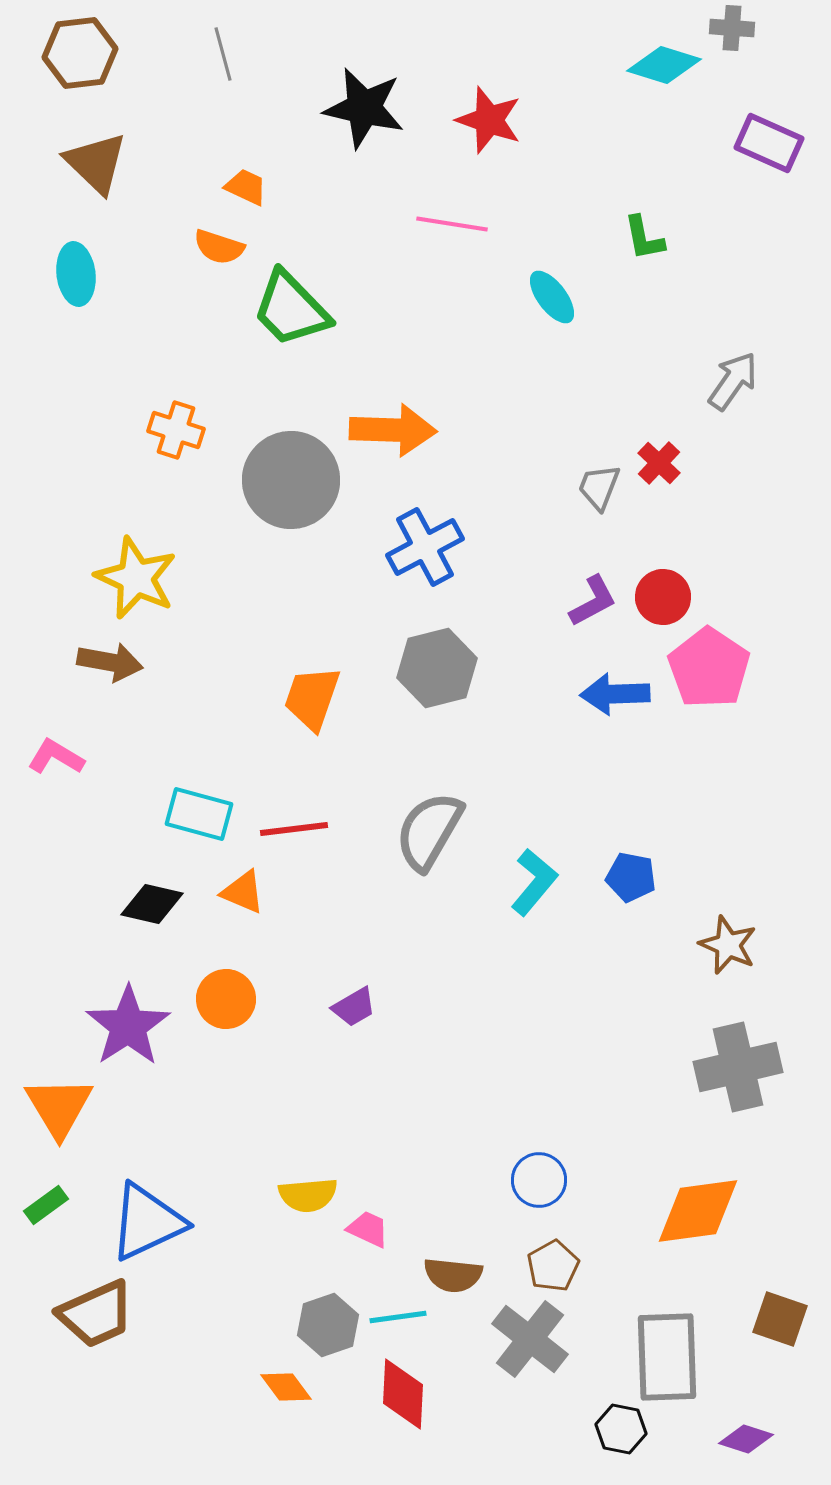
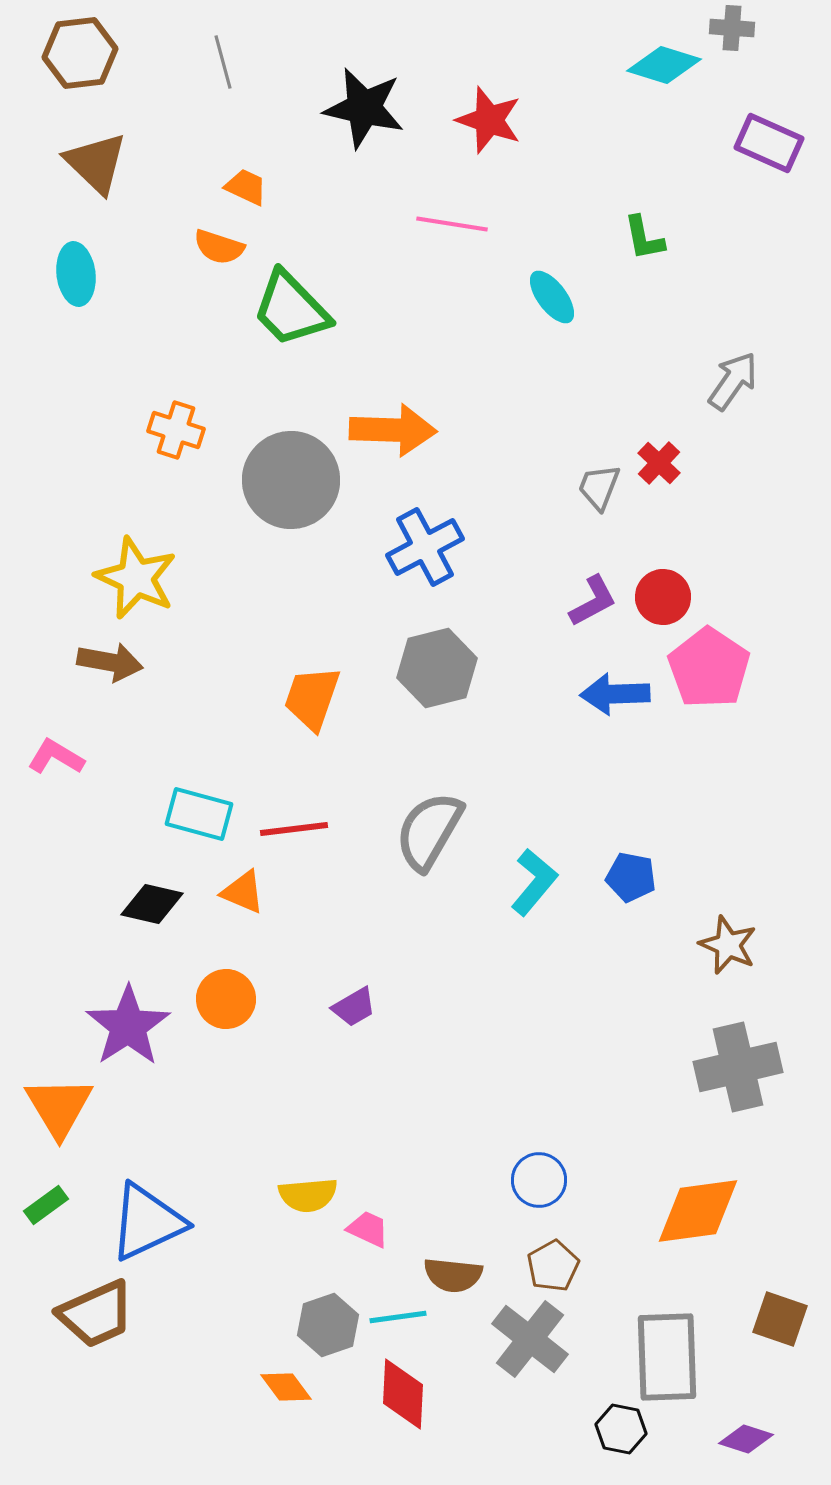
gray line at (223, 54): moved 8 px down
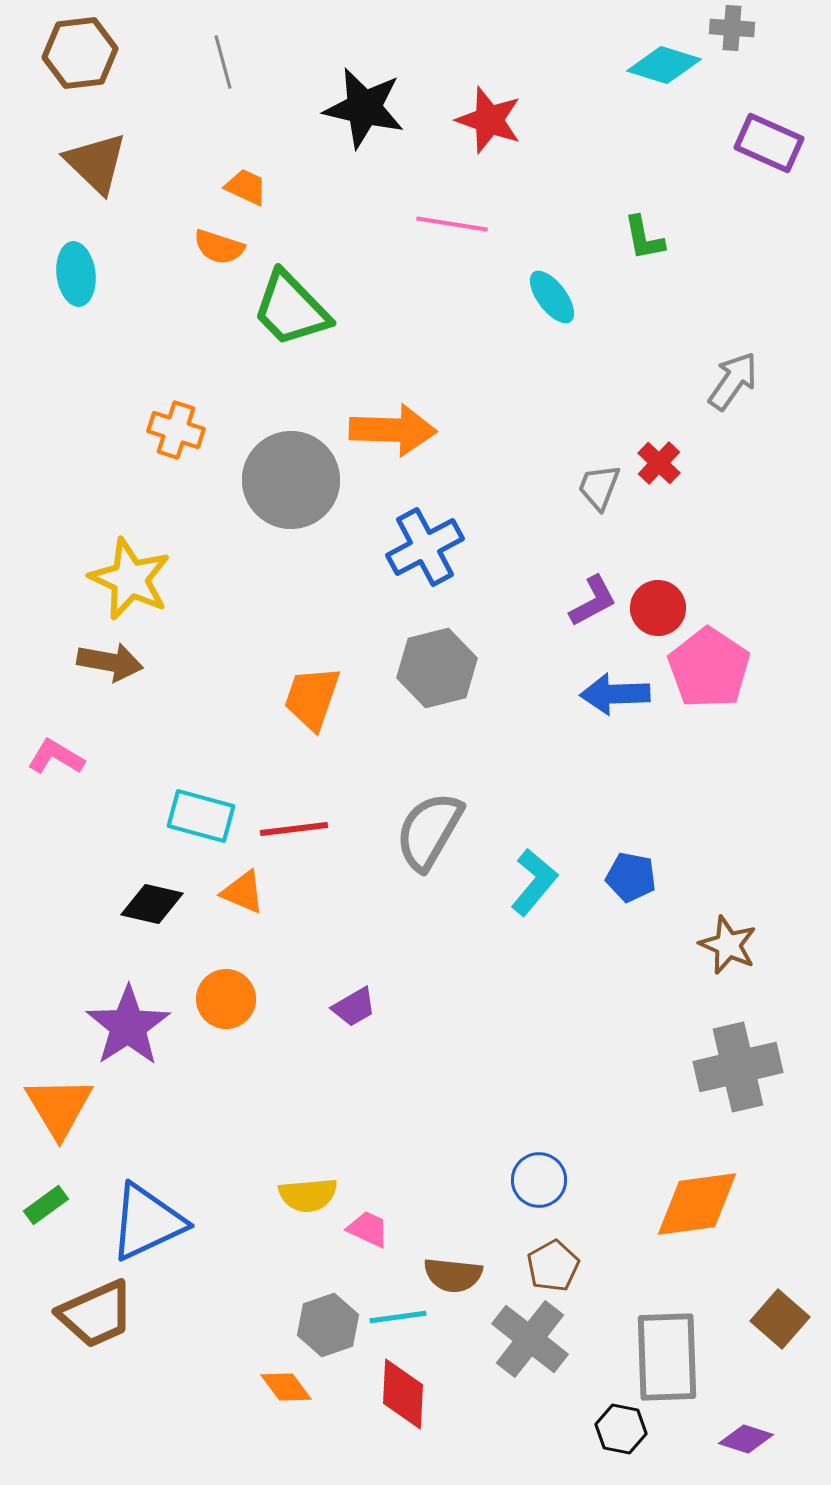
yellow star at (136, 578): moved 6 px left, 1 px down
red circle at (663, 597): moved 5 px left, 11 px down
cyan rectangle at (199, 814): moved 2 px right, 2 px down
orange diamond at (698, 1211): moved 1 px left, 7 px up
brown square at (780, 1319): rotated 22 degrees clockwise
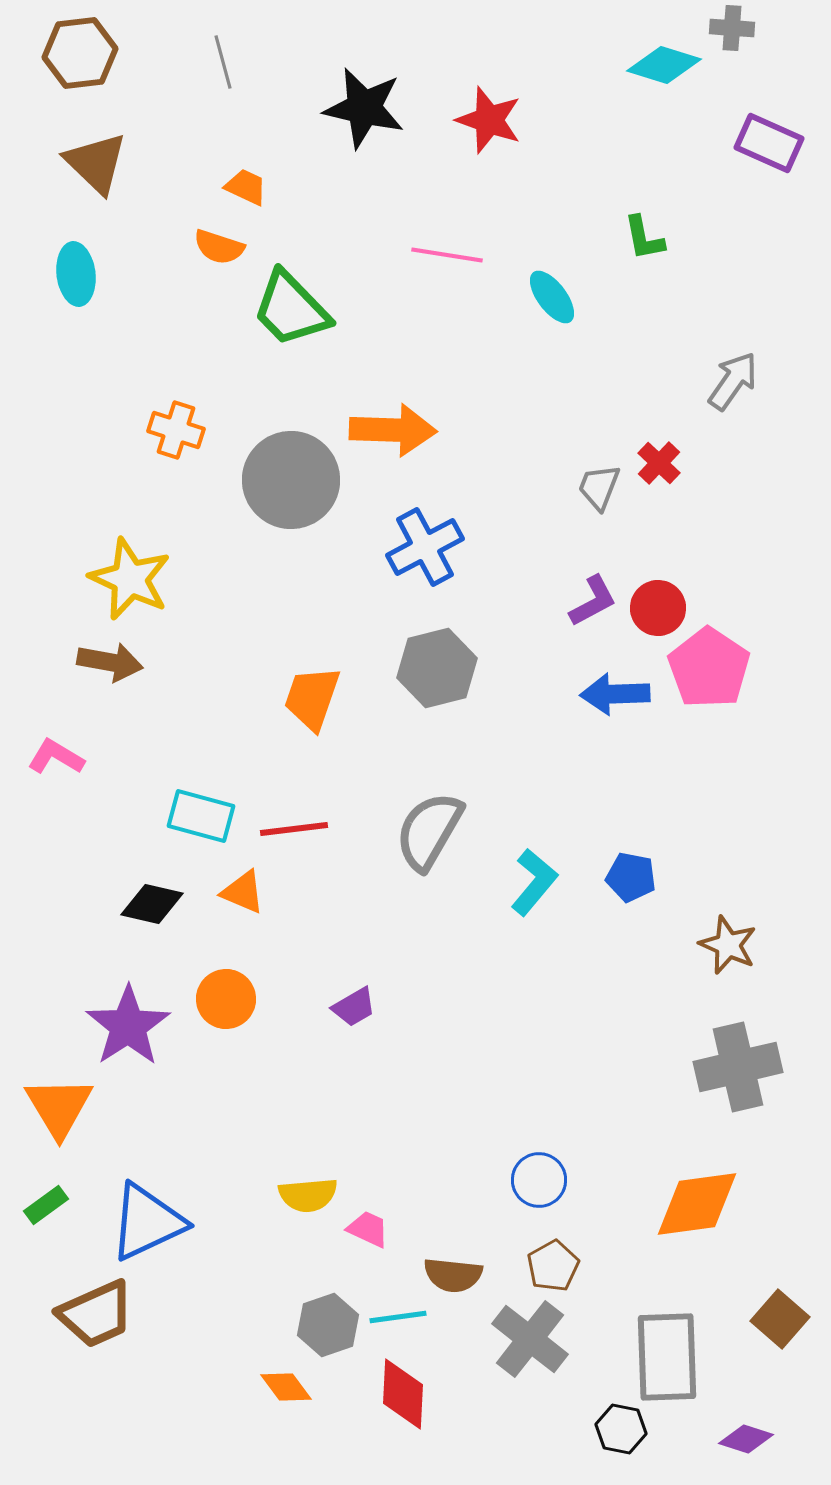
pink line at (452, 224): moved 5 px left, 31 px down
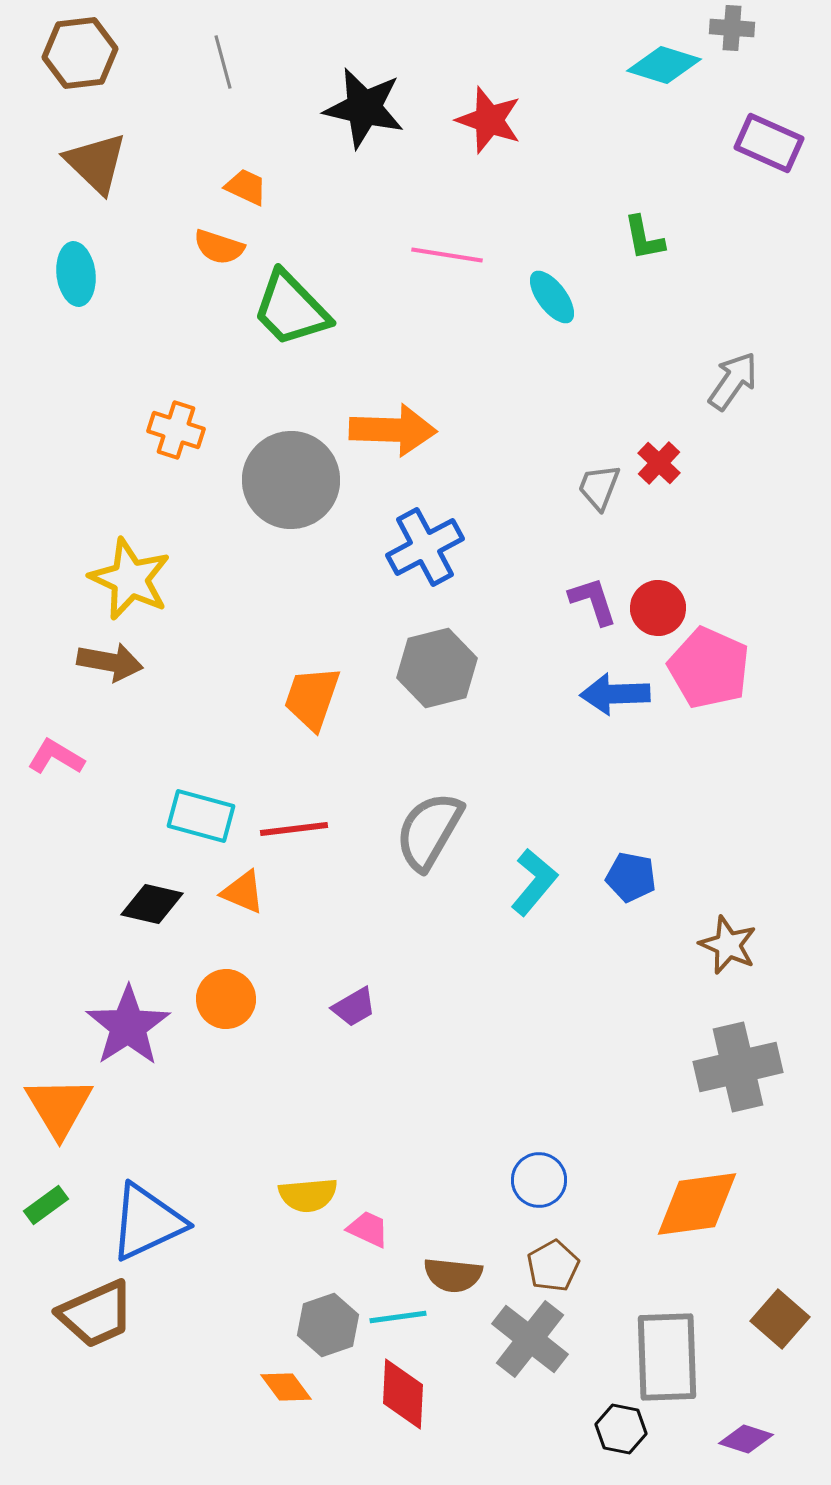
purple L-shape at (593, 601): rotated 80 degrees counterclockwise
pink pentagon at (709, 668): rotated 10 degrees counterclockwise
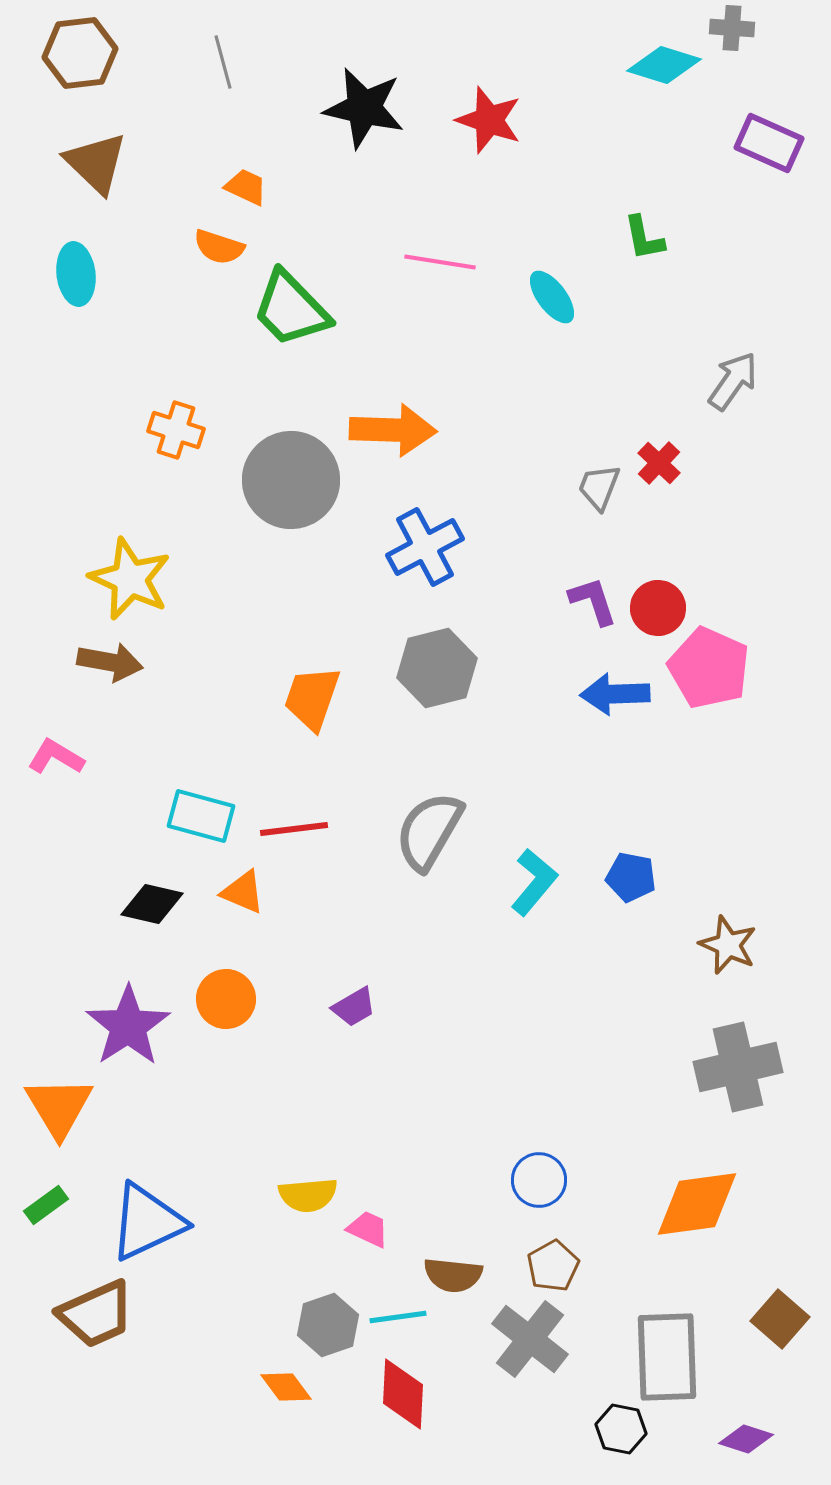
pink line at (447, 255): moved 7 px left, 7 px down
